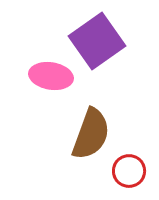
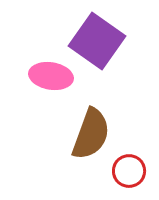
purple square: rotated 20 degrees counterclockwise
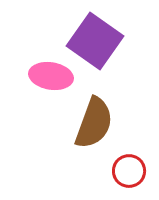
purple square: moved 2 px left
brown semicircle: moved 3 px right, 11 px up
